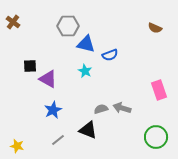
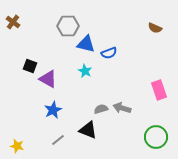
blue semicircle: moved 1 px left, 2 px up
black square: rotated 24 degrees clockwise
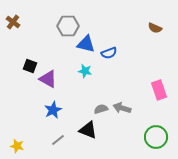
cyan star: rotated 16 degrees counterclockwise
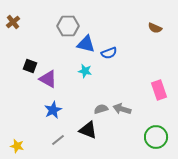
brown cross: rotated 16 degrees clockwise
gray arrow: moved 1 px down
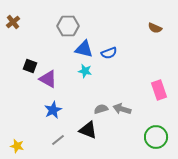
blue triangle: moved 2 px left, 5 px down
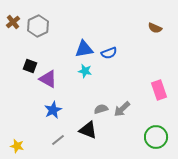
gray hexagon: moved 30 px left; rotated 25 degrees counterclockwise
blue triangle: rotated 24 degrees counterclockwise
gray arrow: rotated 60 degrees counterclockwise
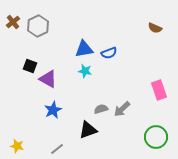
black triangle: rotated 42 degrees counterclockwise
gray line: moved 1 px left, 9 px down
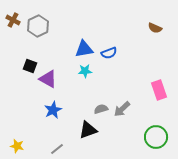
brown cross: moved 2 px up; rotated 24 degrees counterclockwise
cyan star: rotated 16 degrees counterclockwise
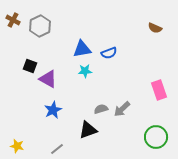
gray hexagon: moved 2 px right
blue triangle: moved 2 px left
